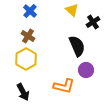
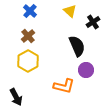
yellow triangle: moved 2 px left, 1 px down
brown cross: rotated 16 degrees clockwise
yellow hexagon: moved 2 px right, 2 px down
black arrow: moved 7 px left, 5 px down
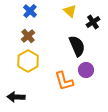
orange L-shape: moved 5 px up; rotated 60 degrees clockwise
black arrow: rotated 120 degrees clockwise
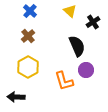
yellow hexagon: moved 6 px down
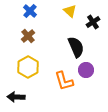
black semicircle: moved 1 px left, 1 px down
